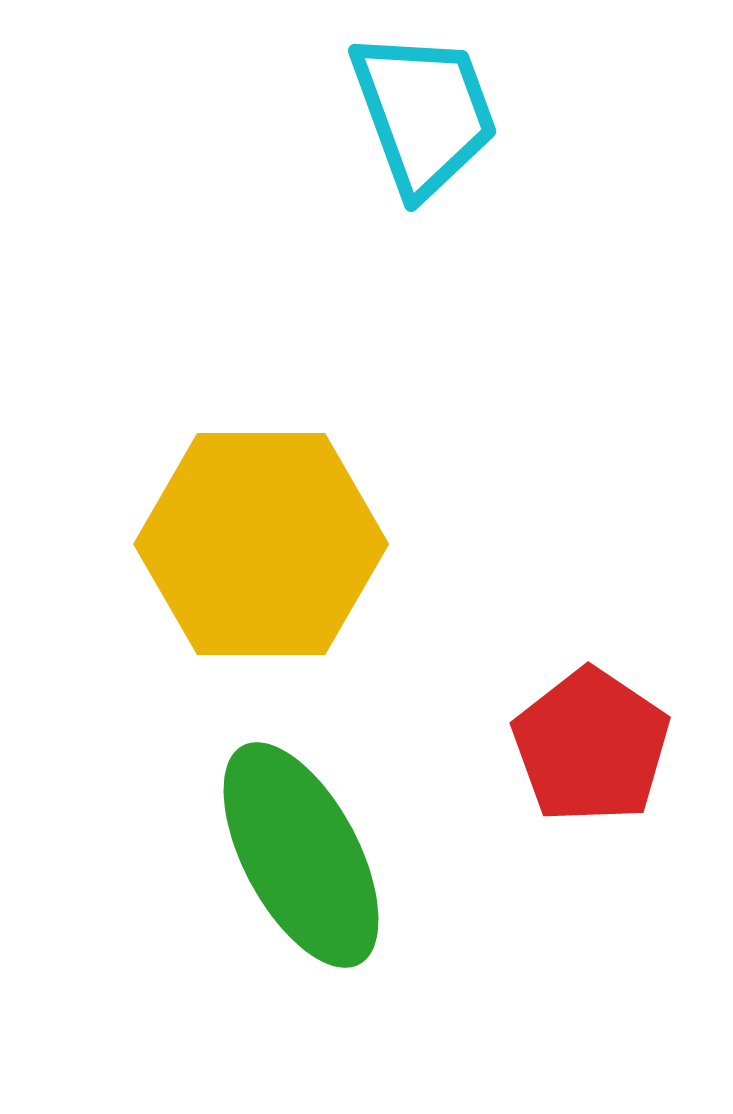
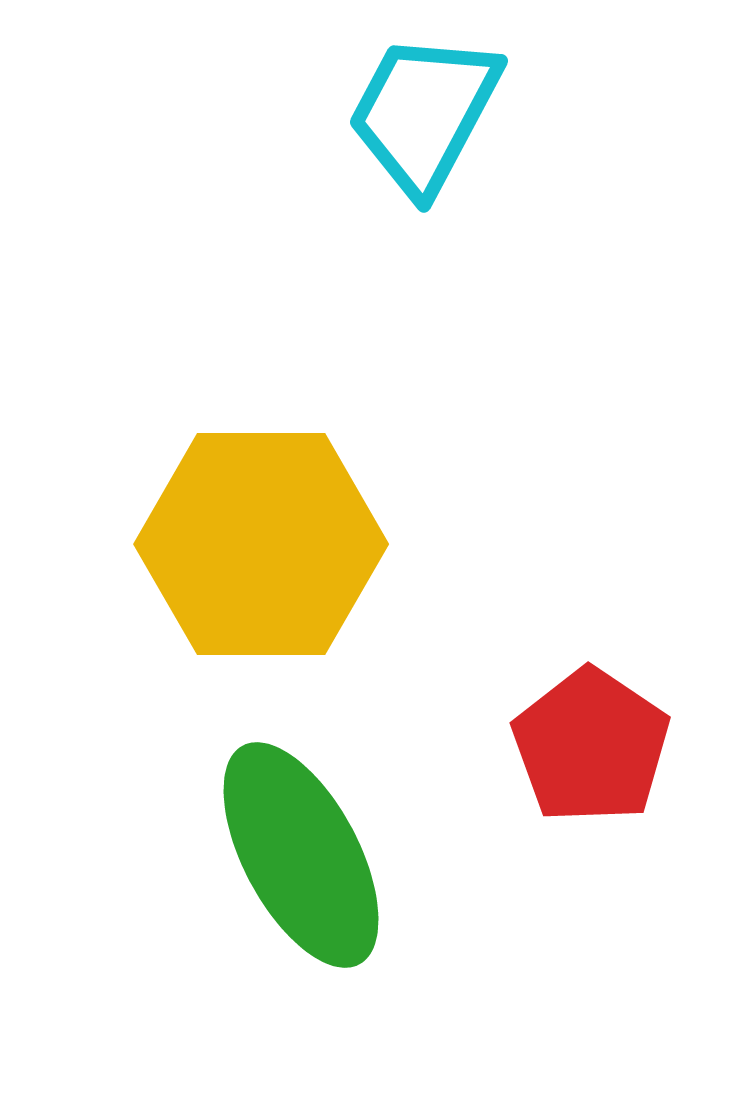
cyan trapezoid: rotated 132 degrees counterclockwise
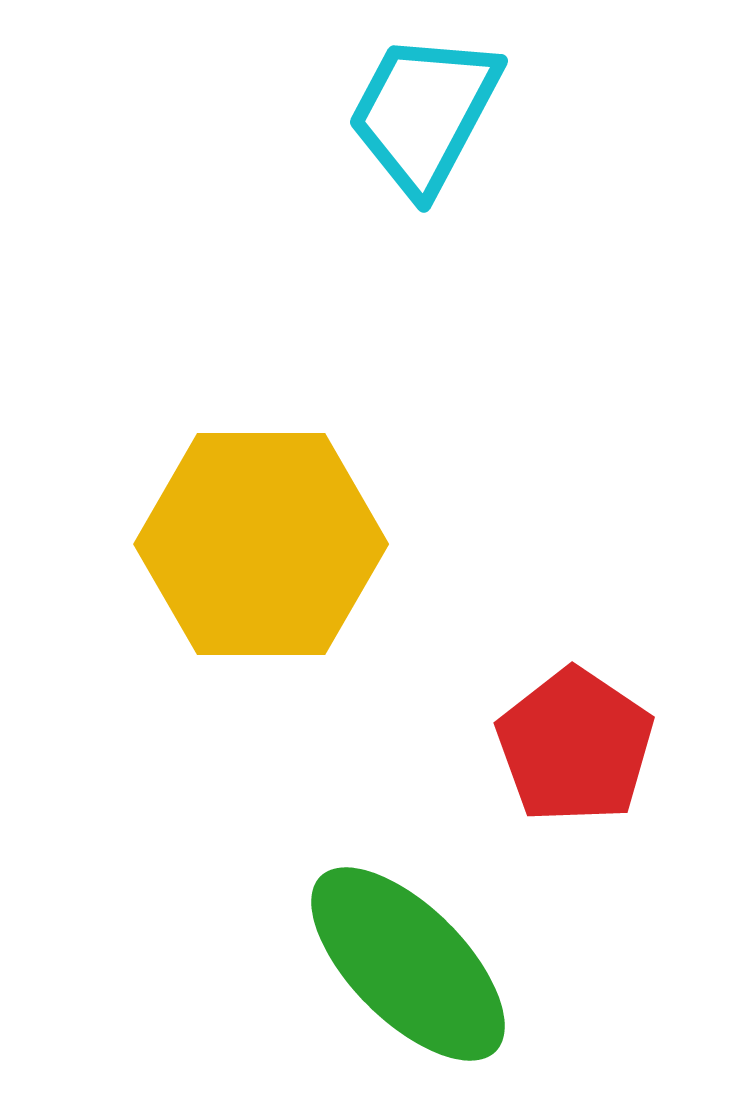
red pentagon: moved 16 px left
green ellipse: moved 107 px right, 109 px down; rotated 17 degrees counterclockwise
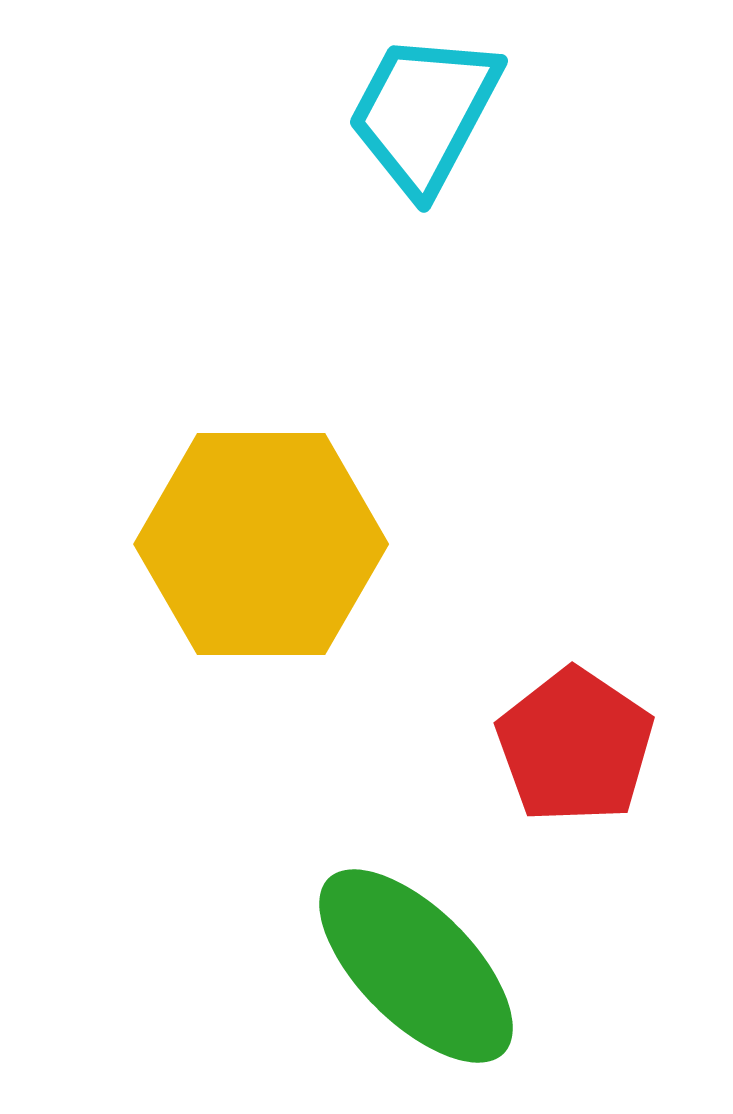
green ellipse: moved 8 px right, 2 px down
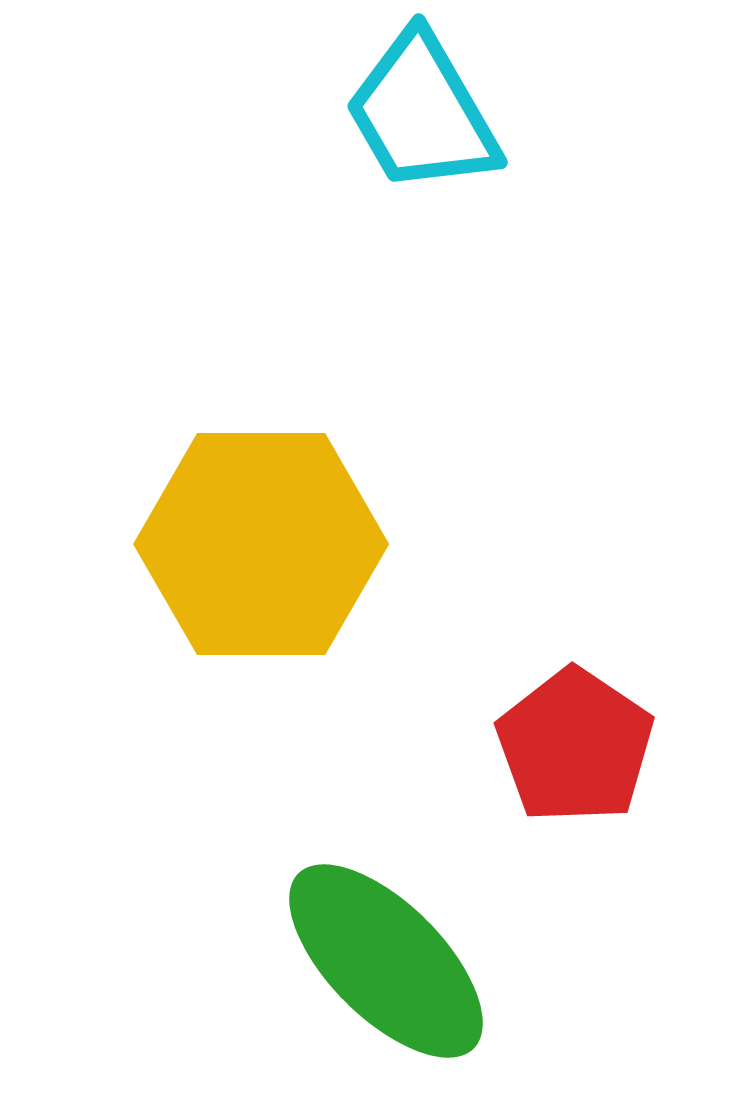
cyan trapezoid: moved 2 px left; rotated 58 degrees counterclockwise
green ellipse: moved 30 px left, 5 px up
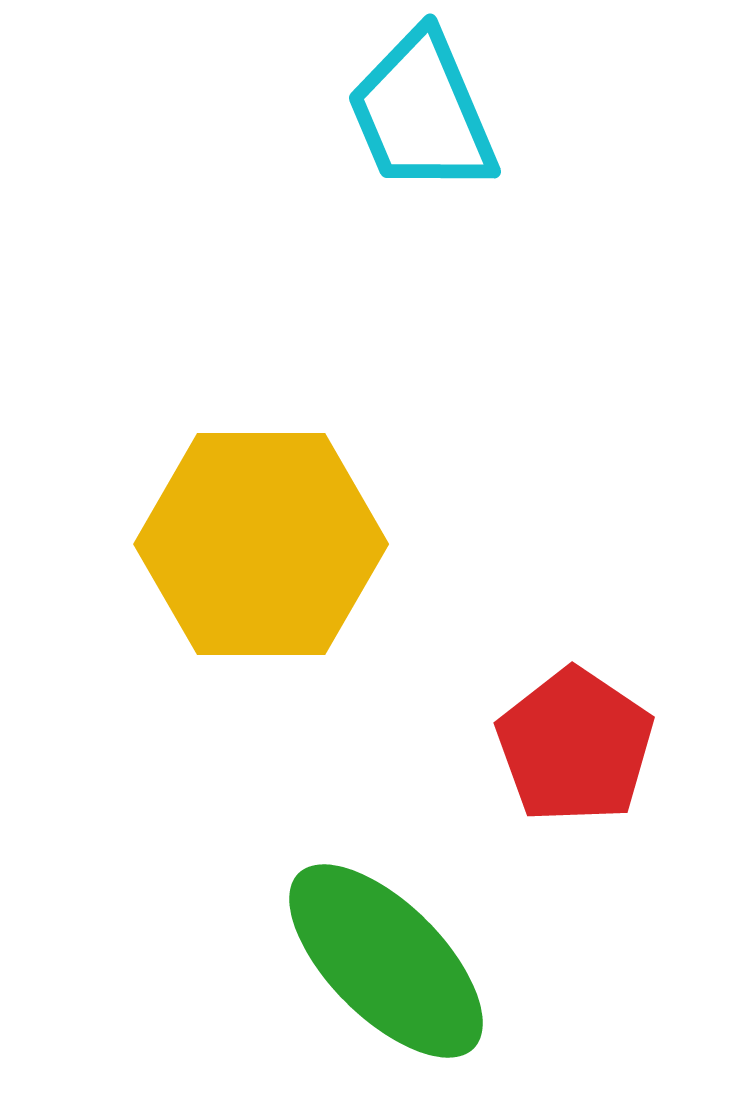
cyan trapezoid: rotated 7 degrees clockwise
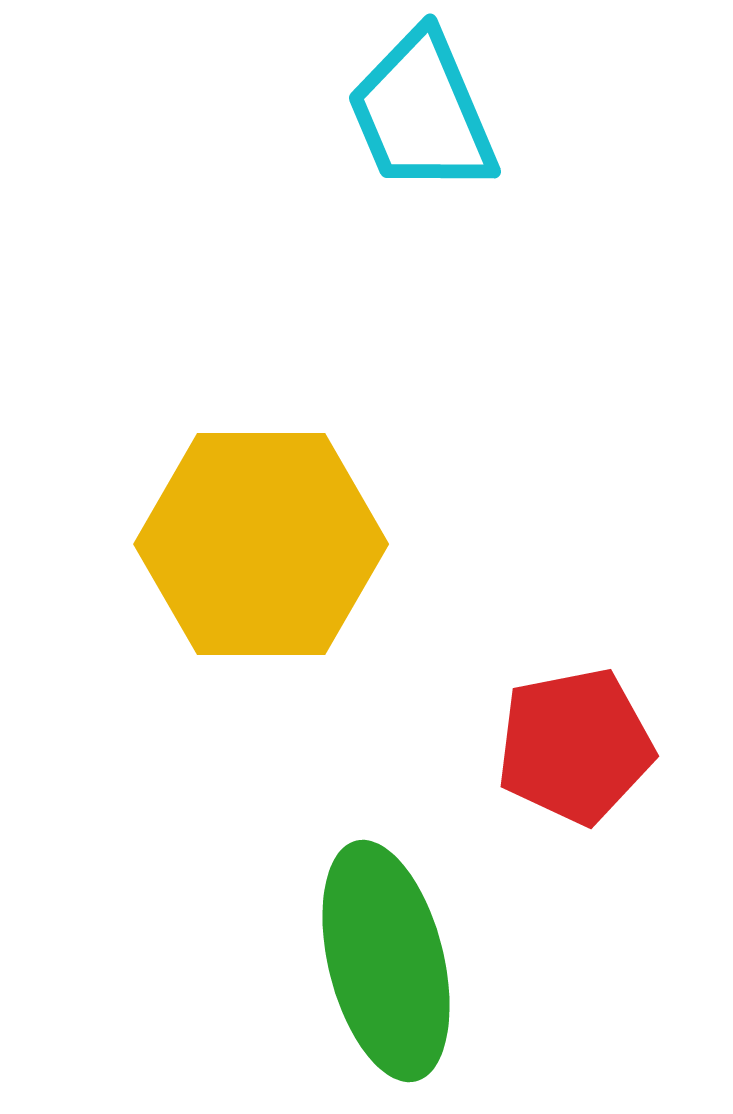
red pentagon: rotated 27 degrees clockwise
green ellipse: rotated 31 degrees clockwise
